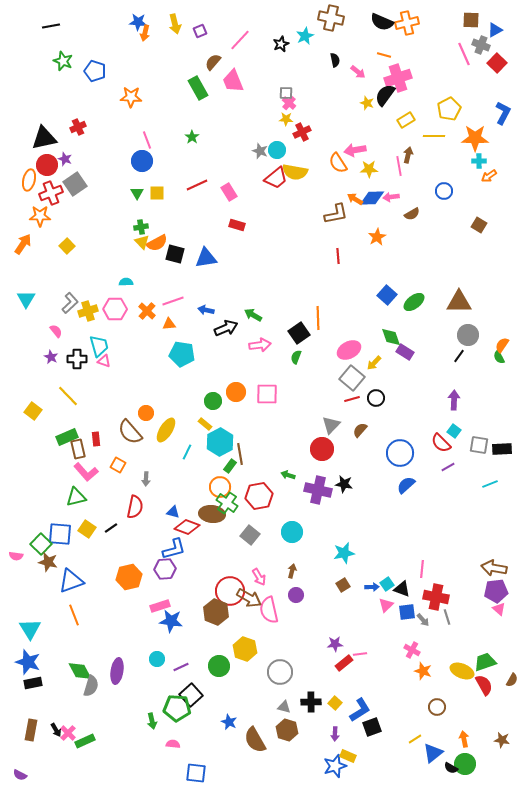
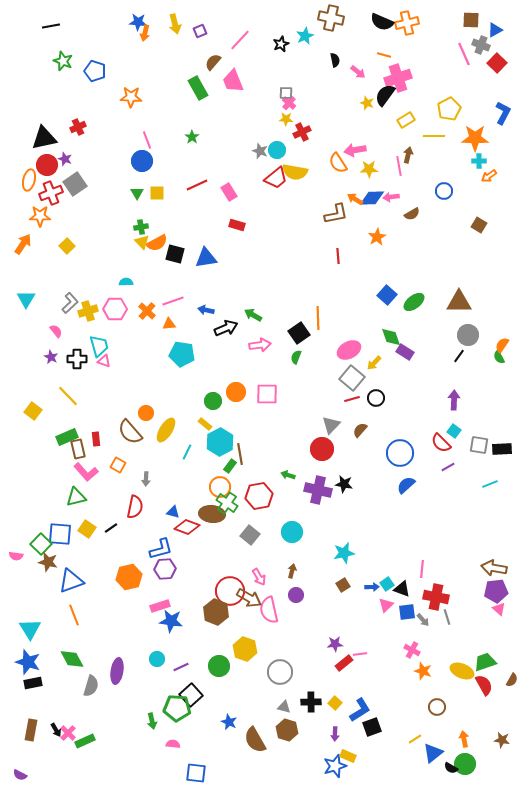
blue L-shape at (174, 549): moved 13 px left
green diamond at (80, 671): moved 8 px left, 12 px up
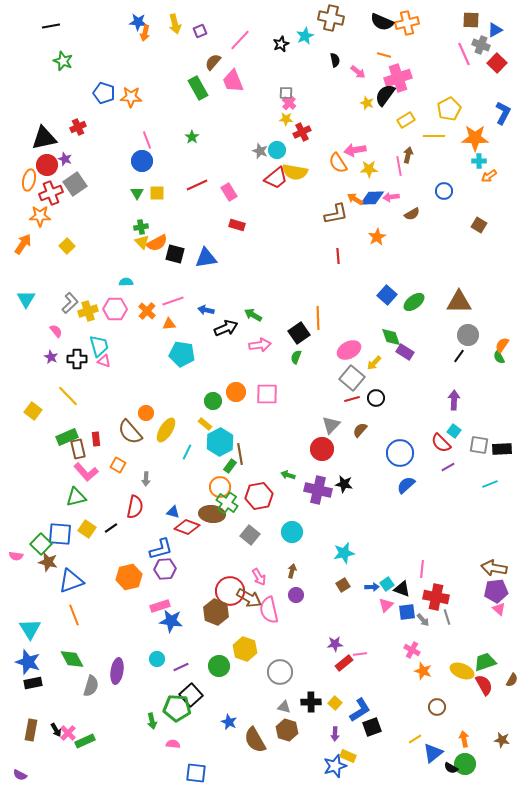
blue pentagon at (95, 71): moved 9 px right, 22 px down
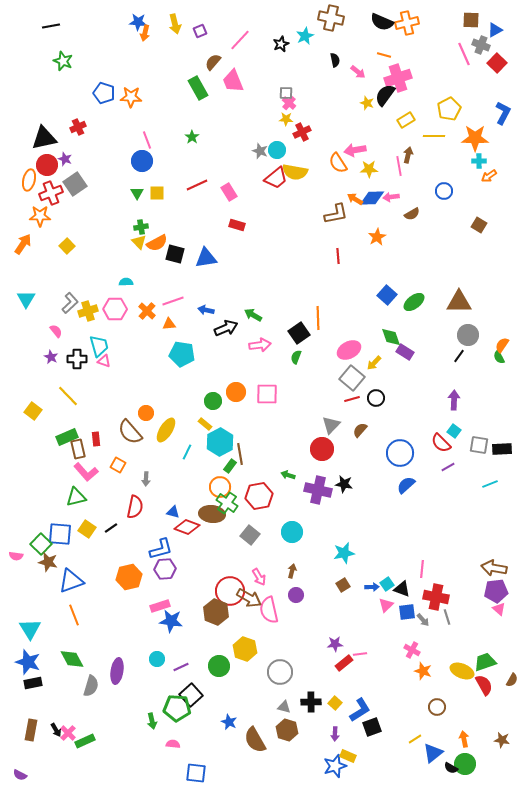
yellow triangle at (142, 242): moved 3 px left
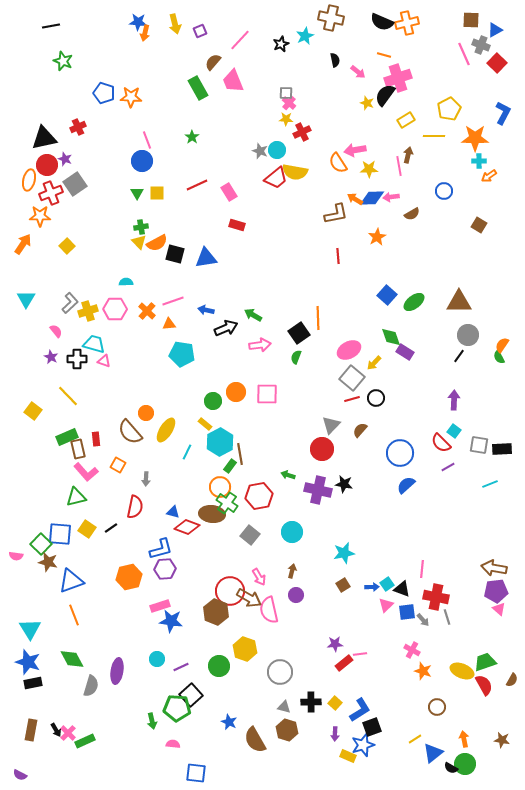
cyan trapezoid at (99, 346): moved 5 px left, 2 px up; rotated 60 degrees counterclockwise
blue star at (335, 766): moved 28 px right, 21 px up
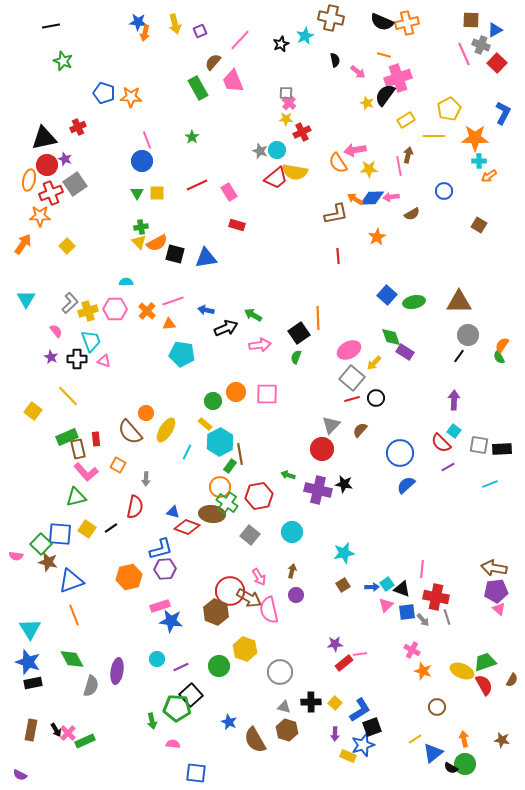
green ellipse at (414, 302): rotated 25 degrees clockwise
cyan trapezoid at (94, 344): moved 3 px left, 3 px up; rotated 55 degrees clockwise
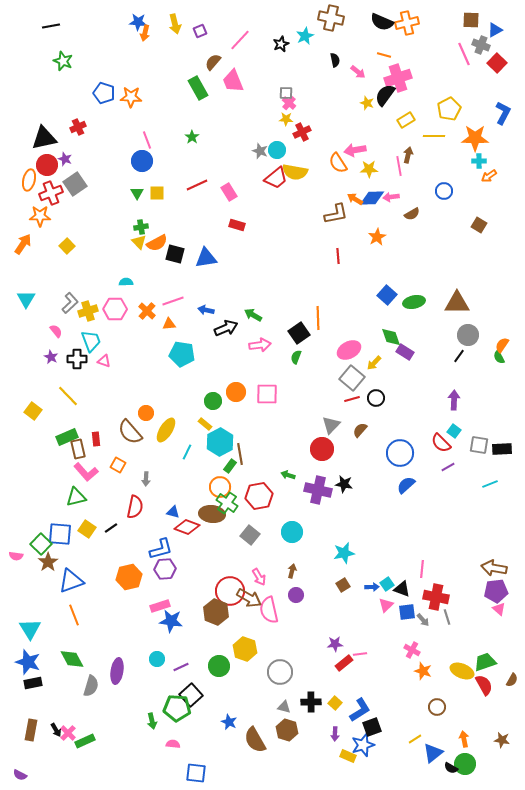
brown triangle at (459, 302): moved 2 px left, 1 px down
brown star at (48, 562): rotated 24 degrees clockwise
